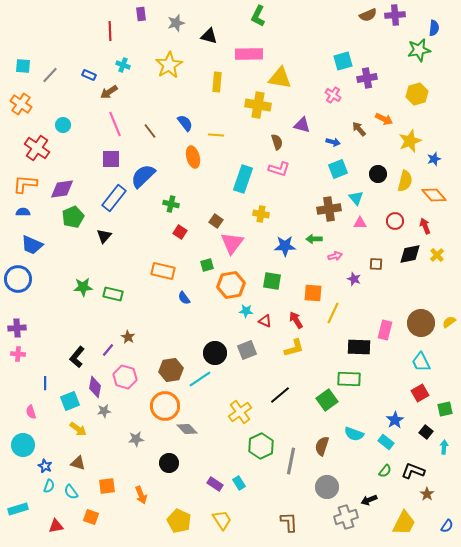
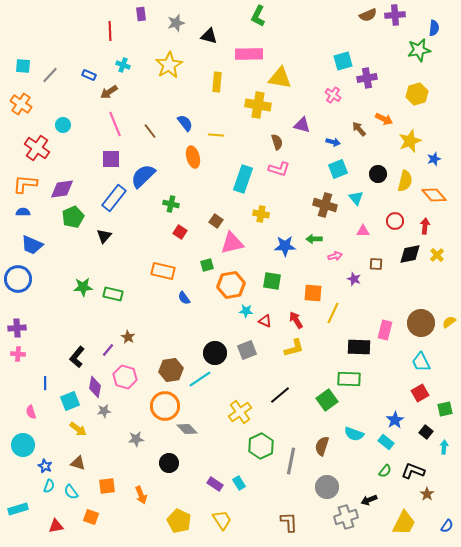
brown cross at (329, 209): moved 4 px left, 4 px up; rotated 25 degrees clockwise
pink triangle at (360, 223): moved 3 px right, 8 px down
red arrow at (425, 226): rotated 28 degrees clockwise
pink triangle at (232, 243): rotated 40 degrees clockwise
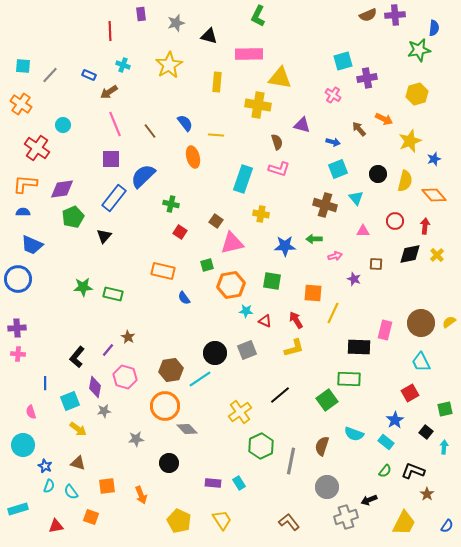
red square at (420, 393): moved 10 px left
purple rectangle at (215, 484): moved 2 px left, 1 px up; rotated 28 degrees counterclockwise
brown L-shape at (289, 522): rotated 35 degrees counterclockwise
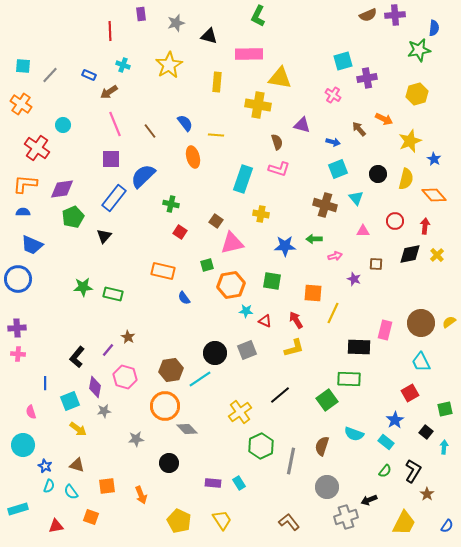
blue star at (434, 159): rotated 24 degrees counterclockwise
yellow semicircle at (405, 181): moved 1 px right, 2 px up
brown triangle at (78, 463): moved 1 px left, 2 px down
black L-shape at (413, 471): rotated 100 degrees clockwise
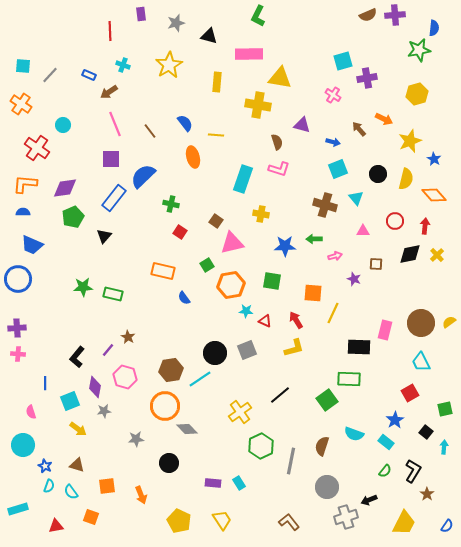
purple diamond at (62, 189): moved 3 px right, 1 px up
green square at (207, 265): rotated 16 degrees counterclockwise
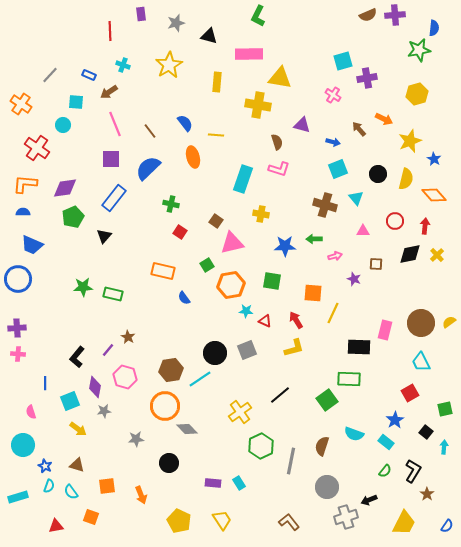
cyan square at (23, 66): moved 53 px right, 36 px down
blue semicircle at (143, 176): moved 5 px right, 8 px up
cyan rectangle at (18, 509): moved 12 px up
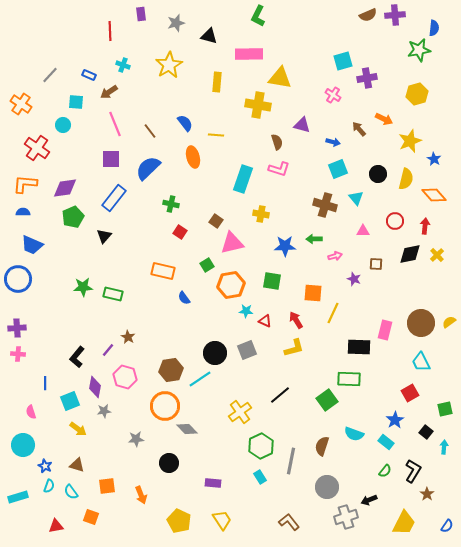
cyan rectangle at (239, 483): moved 21 px right, 6 px up
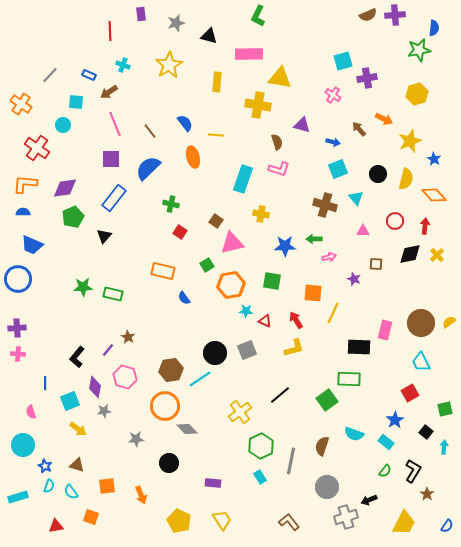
pink arrow at (335, 256): moved 6 px left, 1 px down
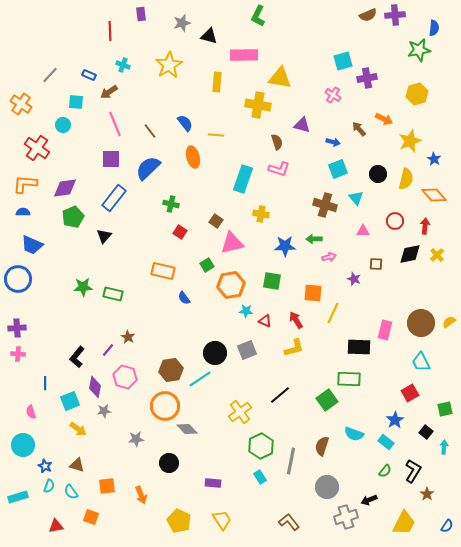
gray star at (176, 23): moved 6 px right
pink rectangle at (249, 54): moved 5 px left, 1 px down
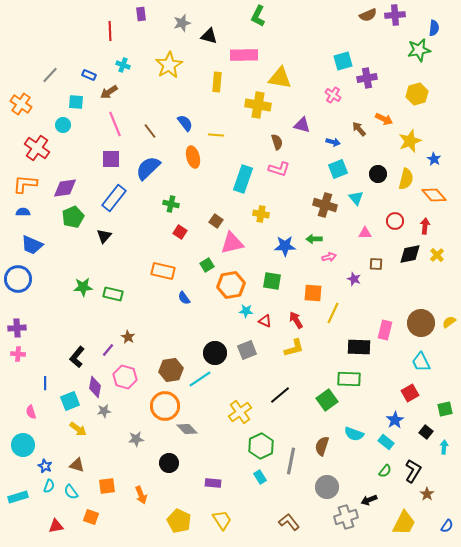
pink triangle at (363, 231): moved 2 px right, 2 px down
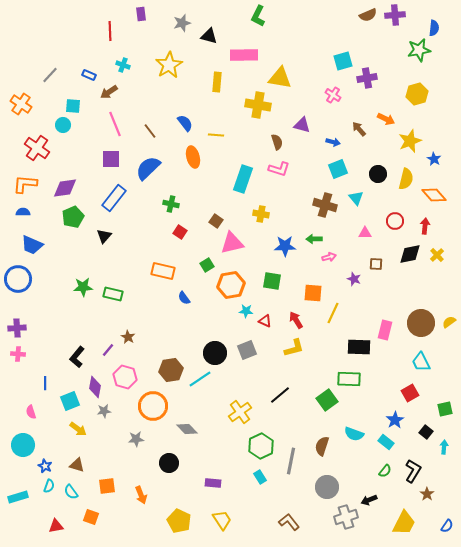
cyan square at (76, 102): moved 3 px left, 4 px down
orange arrow at (384, 119): moved 2 px right
orange circle at (165, 406): moved 12 px left
